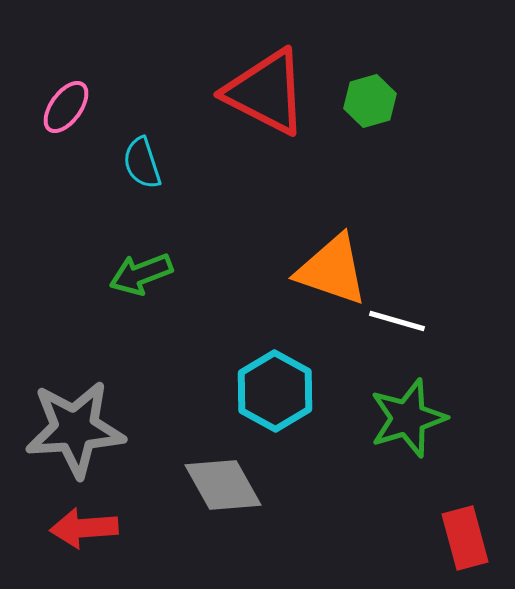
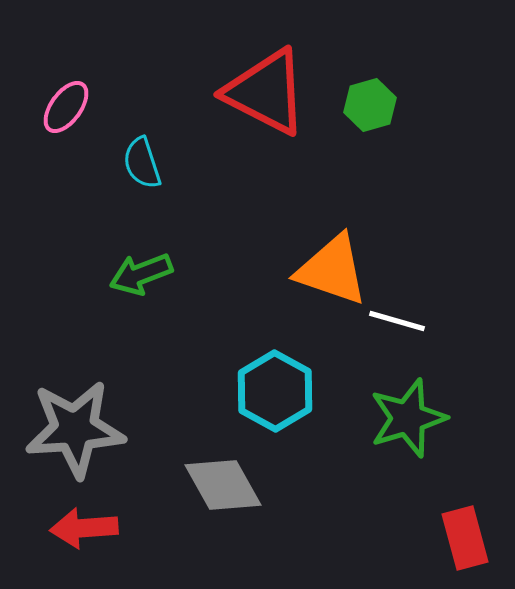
green hexagon: moved 4 px down
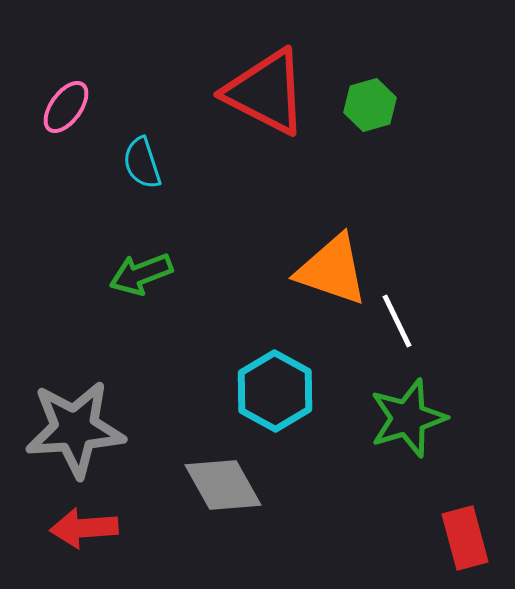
white line: rotated 48 degrees clockwise
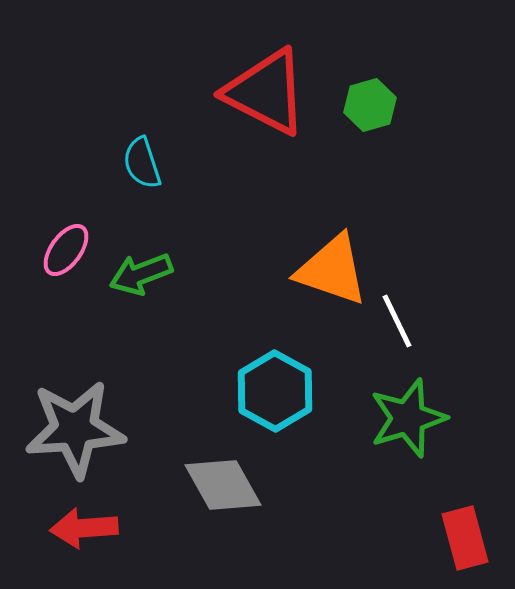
pink ellipse: moved 143 px down
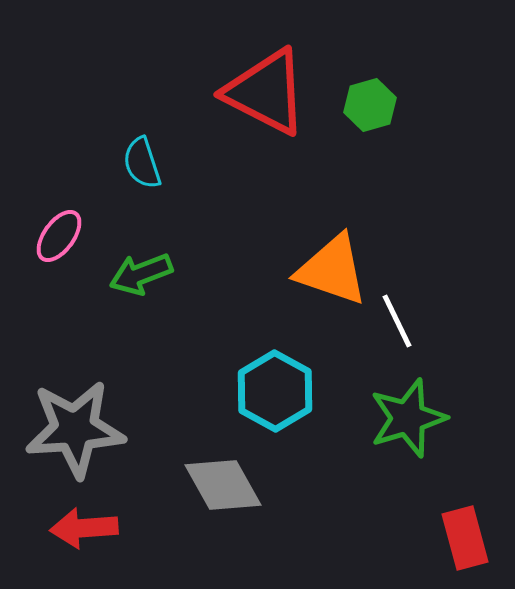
pink ellipse: moved 7 px left, 14 px up
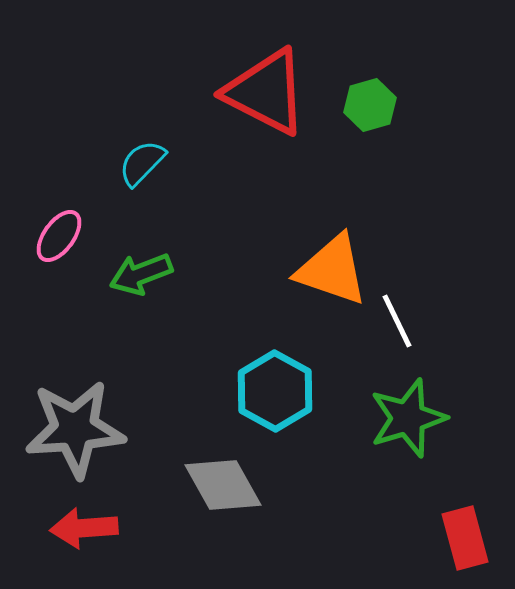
cyan semicircle: rotated 62 degrees clockwise
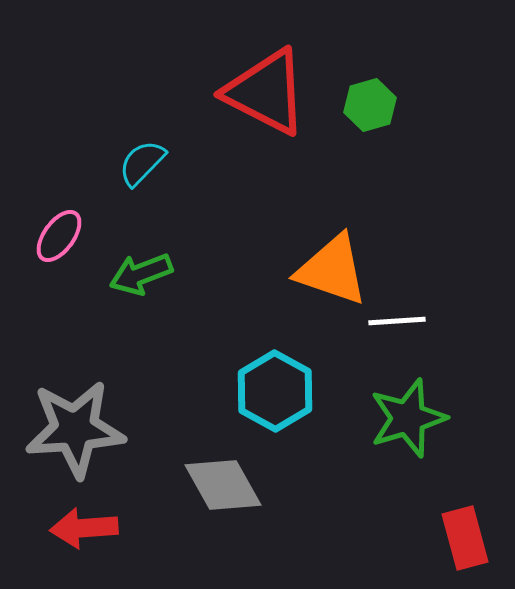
white line: rotated 68 degrees counterclockwise
